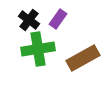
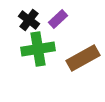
purple rectangle: rotated 12 degrees clockwise
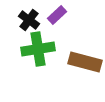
purple rectangle: moved 1 px left, 4 px up
brown rectangle: moved 2 px right, 4 px down; rotated 44 degrees clockwise
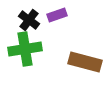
purple rectangle: rotated 24 degrees clockwise
green cross: moved 13 px left
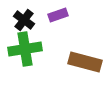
purple rectangle: moved 1 px right
black cross: moved 5 px left
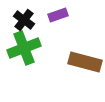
green cross: moved 1 px left, 1 px up; rotated 12 degrees counterclockwise
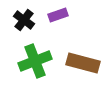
green cross: moved 11 px right, 13 px down
brown rectangle: moved 2 px left, 1 px down
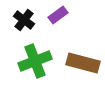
purple rectangle: rotated 18 degrees counterclockwise
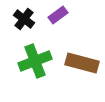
black cross: moved 1 px up
brown rectangle: moved 1 px left
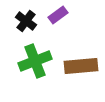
black cross: moved 2 px right, 2 px down
brown rectangle: moved 1 px left, 3 px down; rotated 20 degrees counterclockwise
